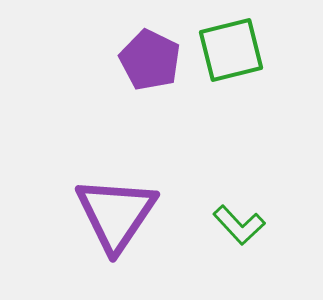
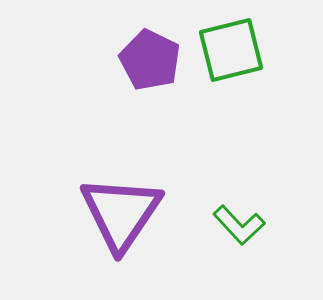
purple triangle: moved 5 px right, 1 px up
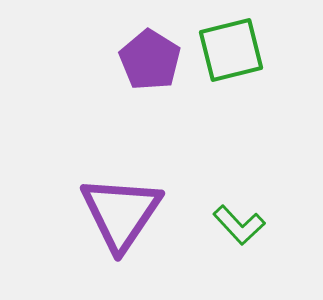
purple pentagon: rotated 6 degrees clockwise
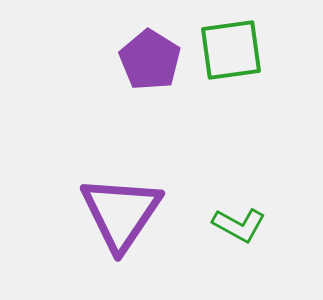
green square: rotated 6 degrees clockwise
green L-shape: rotated 18 degrees counterclockwise
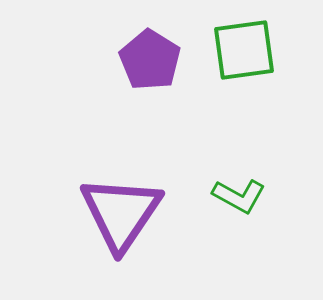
green square: moved 13 px right
green L-shape: moved 29 px up
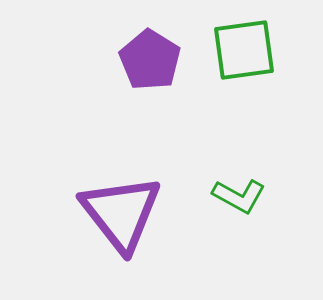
purple triangle: rotated 12 degrees counterclockwise
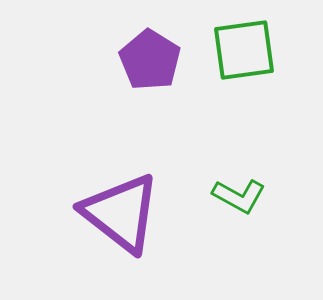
purple triangle: rotated 14 degrees counterclockwise
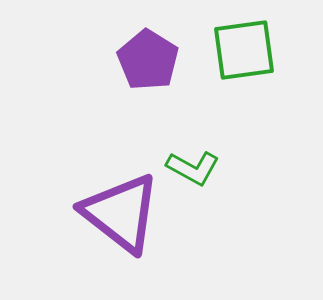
purple pentagon: moved 2 px left
green L-shape: moved 46 px left, 28 px up
